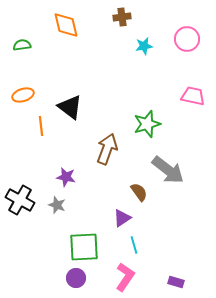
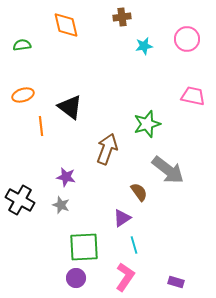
gray star: moved 4 px right
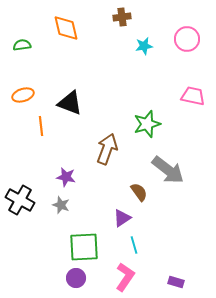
orange diamond: moved 3 px down
black triangle: moved 4 px up; rotated 16 degrees counterclockwise
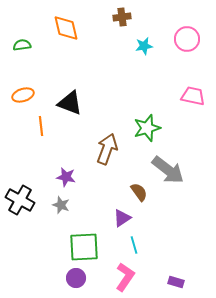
green star: moved 4 px down
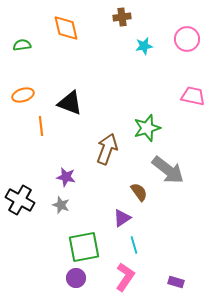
green square: rotated 8 degrees counterclockwise
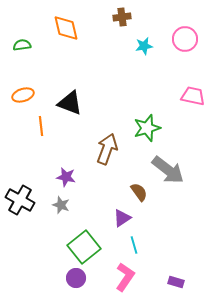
pink circle: moved 2 px left
green square: rotated 28 degrees counterclockwise
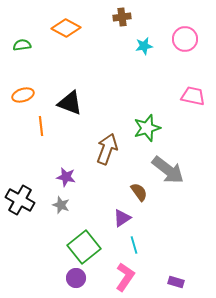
orange diamond: rotated 48 degrees counterclockwise
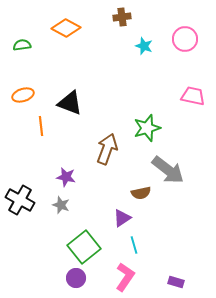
cyan star: rotated 30 degrees clockwise
brown semicircle: moved 2 px right, 1 px down; rotated 114 degrees clockwise
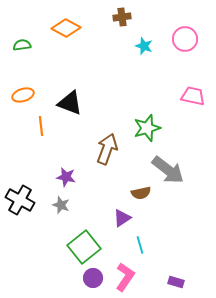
cyan line: moved 6 px right
purple circle: moved 17 px right
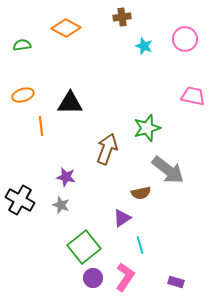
black triangle: rotated 20 degrees counterclockwise
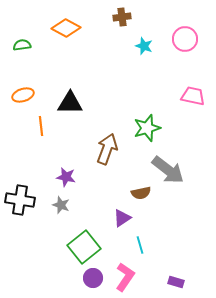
black cross: rotated 20 degrees counterclockwise
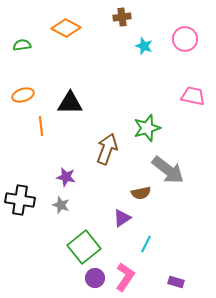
cyan line: moved 6 px right, 1 px up; rotated 42 degrees clockwise
purple circle: moved 2 px right
